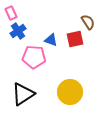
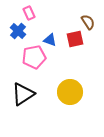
pink rectangle: moved 18 px right
blue cross: rotated 14 degrees counterclockwise
blue triangle: moved 1 px left
pink pentagon: rotated 15 degrees counterclockwise
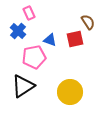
black triangle: moved 8 px up
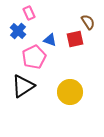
pink pentagon: rotated 15 degrees counterclockwise
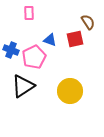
pink rectangle: rotated 24 degrees clockwise
blue cross: moved 7 px left, 19 px down; rotated 21 degrees counterclockwise
yellow circle: moved 1 px up
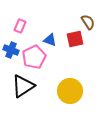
pink rectangle: moved 9 px left, 13 px down; rotated 24 degrees clockwise
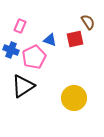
yellow circle: moved 4 px right, 7 px down
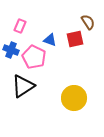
pink pentagon: rotated 20 degrees counterclockwise
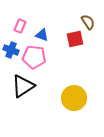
blue triangle: moved 8 px left, 5 px up
pink pentagon: rotated 20 degrees counterclockwise
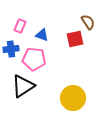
blue cross: moved 1 px up; rotated 28 degrees counterclockwise
pink pentagon: moved 2 px down
yellow circle: moved 1 px left
